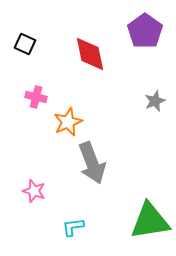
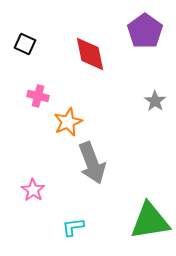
pink cross: moved 2 px right, 1 px up
gray star: rotated 15 degrees counterclockwise
pink star: moved 1 px left, 1 px up; rotated 15 degrees clockwise
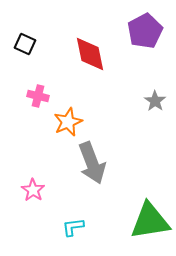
purple pentagon: rotated 8 degrees clockwise
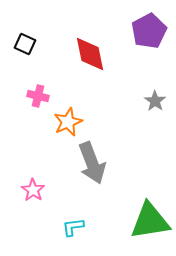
purple pentagon: moved 4 px right
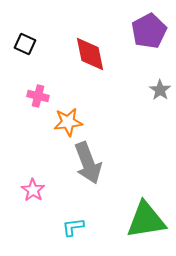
gray star: moved 5 px right, 11 px up
orange star: rotated 16 degrees clockwise
gray arrow: moved 4 px left
green triangle: moved 4 px left, 1 px up
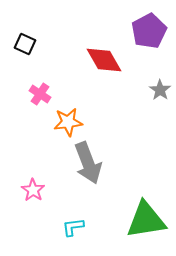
red diamond: moved 14 px right, 6 px down; rotated 18 degrees counterclockwise
pink cross: moved 2 px right, 2 px up; rotated 20 degrees clockwise
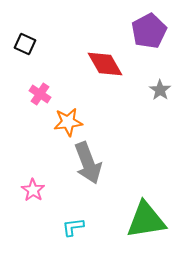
red diamond: moved 1 px right, 4 px down
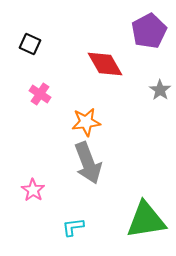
black square: moved 5 px right
orange star: moved 18 px right
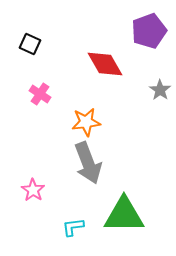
purple pentagon: rotated 8 degrees clockwise
green triangle: moved 22 px left, 5 px up; rotated 9 degrees clockwise
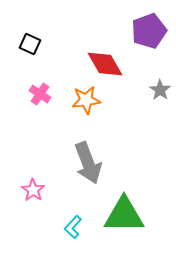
orange star: moved 22 px up
cyan L-shape: rotated 40 degrees counterclockwise
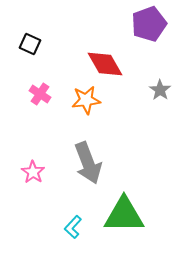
purple pentagon: moved 7 px up
pink star: moved 18 px up
